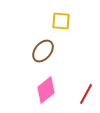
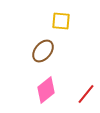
red line: rotated 10 degrees clockwise
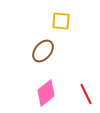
pink diamond: moved 3 px down
red line: rotated 65 degrees counterclockwise
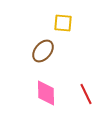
yellow square: moved 2 px right, 2 px down
pink diamond: rotated 52 degrees counterclockwise
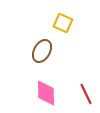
yellow square: rotated 18 degrees clockwise
brown ellipse: moved 1 px left; rotated 10 degrees counterclockwise
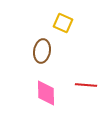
brown ellipse: rotated 20 degrees counterclockwise
red line: moved 9 px up; rotated 60 degrees counterclockwise
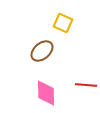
brown ellipse: rotated 40 degrees clockwise
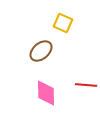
brown ellipse: moved 1 px left
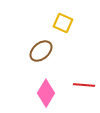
red line: moved 2 px left
pink diamond: rotated 32 degrees clockwise
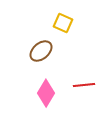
red line: rotated 10 degrees counterclockwise
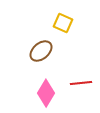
red line: moved 3 px left, 2 px up
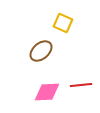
red line: moved 2 px down
pink diamond: moved 1 px right, 1 px up; rotated 56 degrees clockwise
